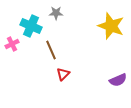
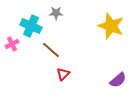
brown line: rotated 24 degrees counterclockwise
purple semicircle: rotated 18 degrees counterclockwise
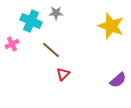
cyan cross: moved 5 px up
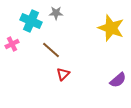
yellow star: moved 2 px down
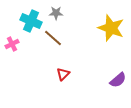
brown line: moved 2 px right, 12 px up
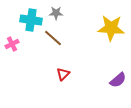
cyan cross: moved 1 px up; rotated 15 degrees counterclockwise
yellow star: rotated 16 degrees counterclockwise
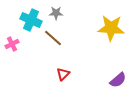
cyan cross: rotated 15 degrees clockwise
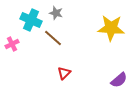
gray star: rotated 16 degrees clockwise
red triangle: moved 1 px right, 1 px up
purple semicircle: moved 1 px right
